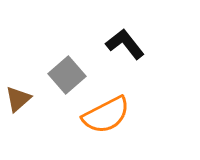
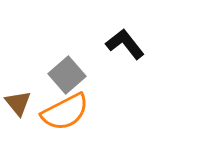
brown triangle: moved 4 px down; rotated 28 degrees counterclockwise
orange semicircle: moved 41 px left, 3 px up
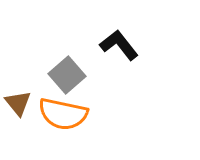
black L-shape: moved 6 px left, 1 px down
orange semicircle: moved 2 px left, 2 px down; rotated 39 degrees clockwise
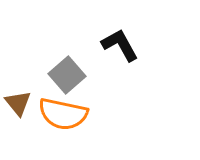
black L-shape: moved 1 px right; rotated 9 degrees clockwise
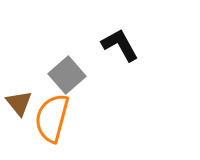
brown triangle: moved 1 px right
orange semicircle: moved 11 px left, 4 px down; rotated 93 degrees clockwise
